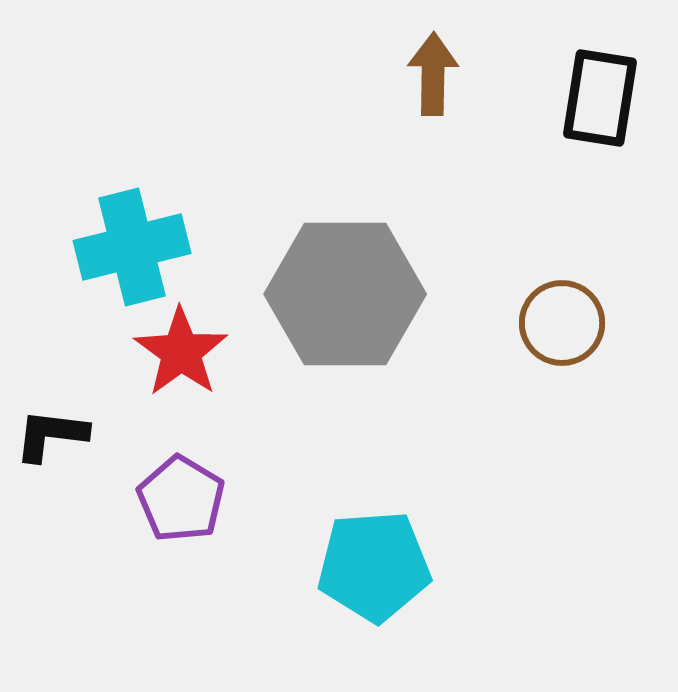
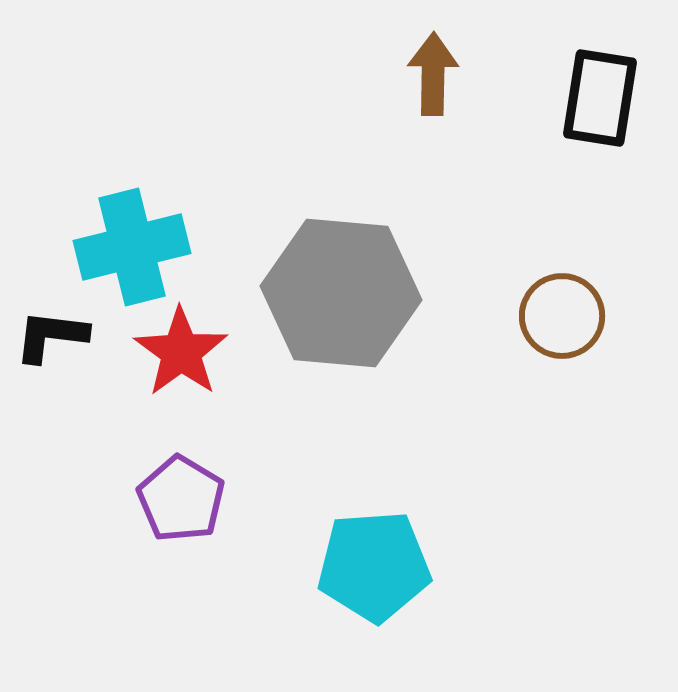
gray hexagon: moved 4 px left, 1 px up; rotated 5 degrees clockwise
brown circle: moved 7 px up
black L-shape: moved 99 px up
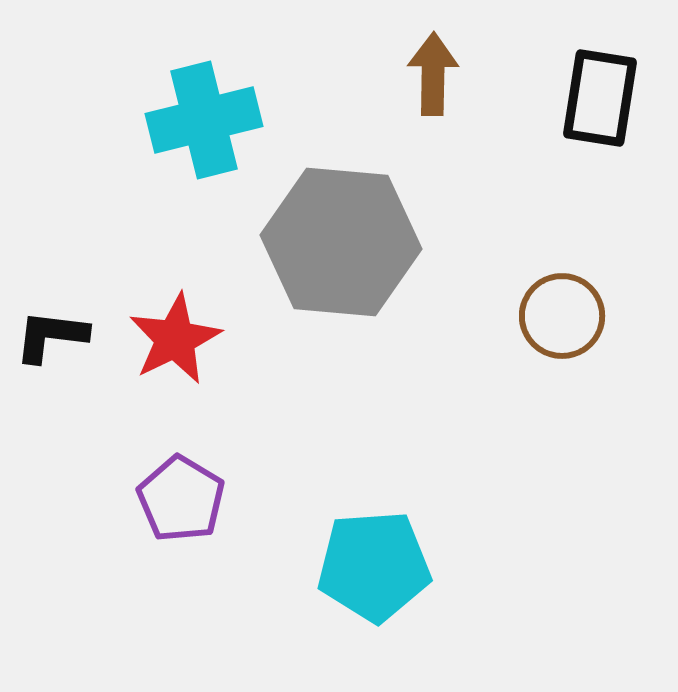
cyan cross: moved 72 px right, 127 px up
gray hexagon: moved 51 px up
red star: moved 6 px left, 13 px up; rotated 10 degrees clockwise
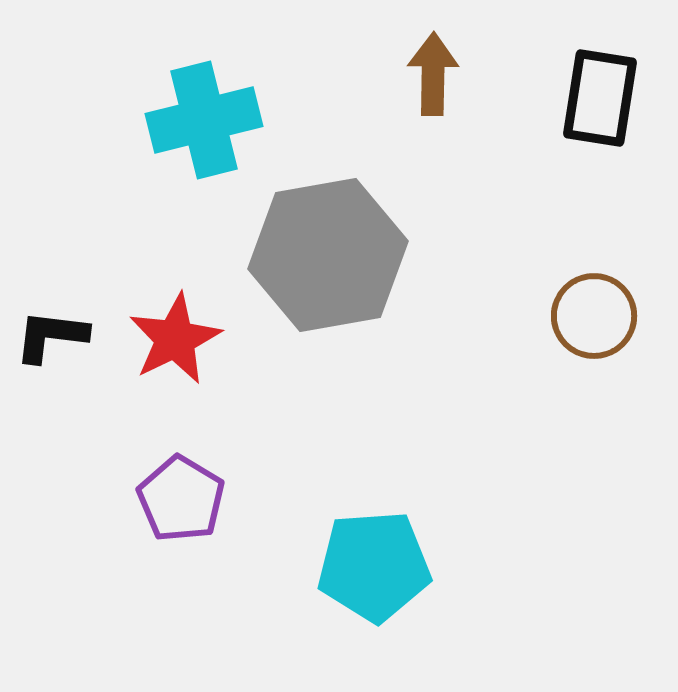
gray hexagon: moved 13 px left, 13 px down; rotated 15 degrees counterclockwise
brown circle: moved 32 px right
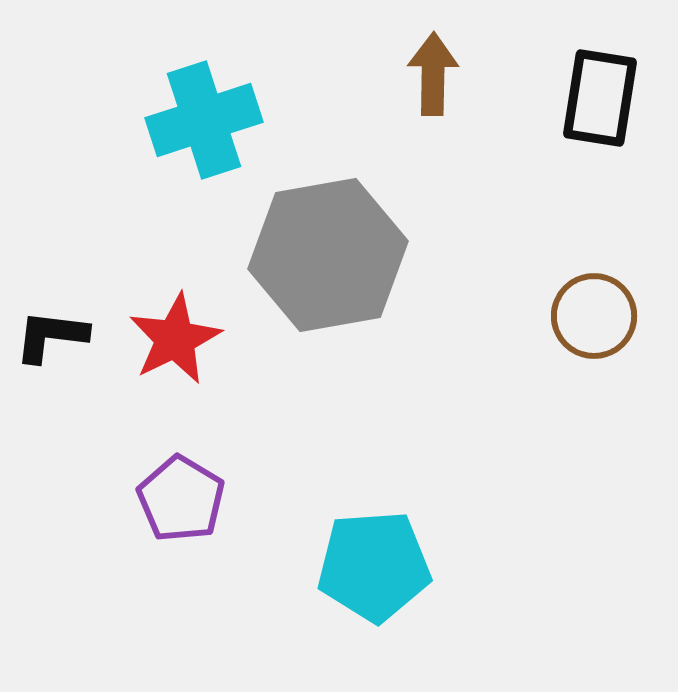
cyan cross: rotated 4 degrees counterclockwise
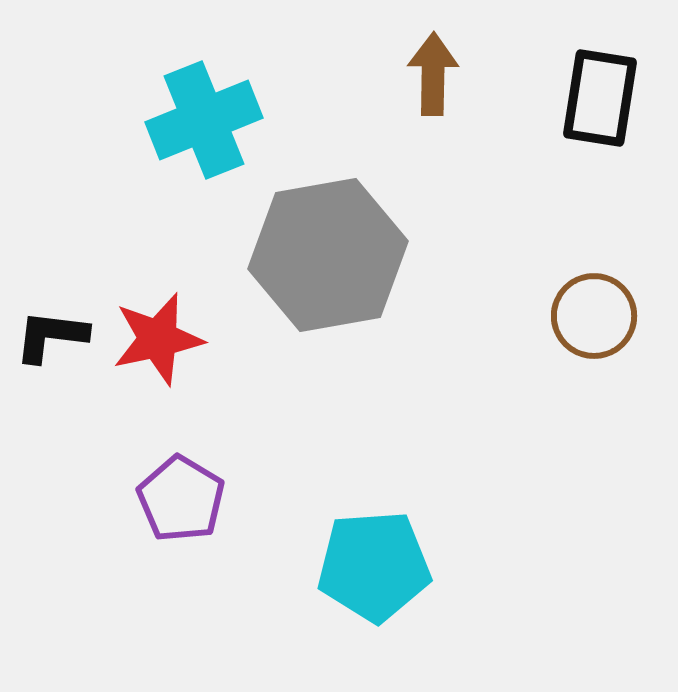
cyan cross: rotated 4 degrees counterclockwise
red star: moved 17 px left; rotated 14 degrees clockwise
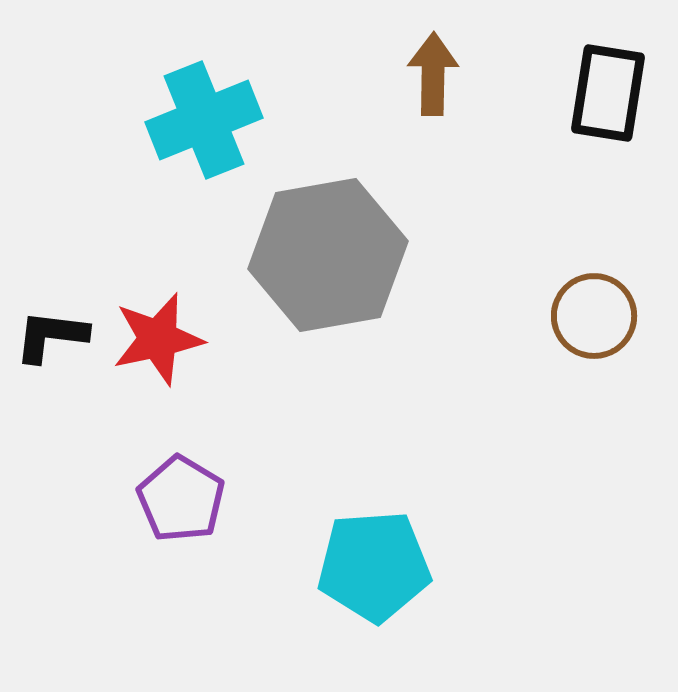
black rectangle: moved 8 px right, 5 px up
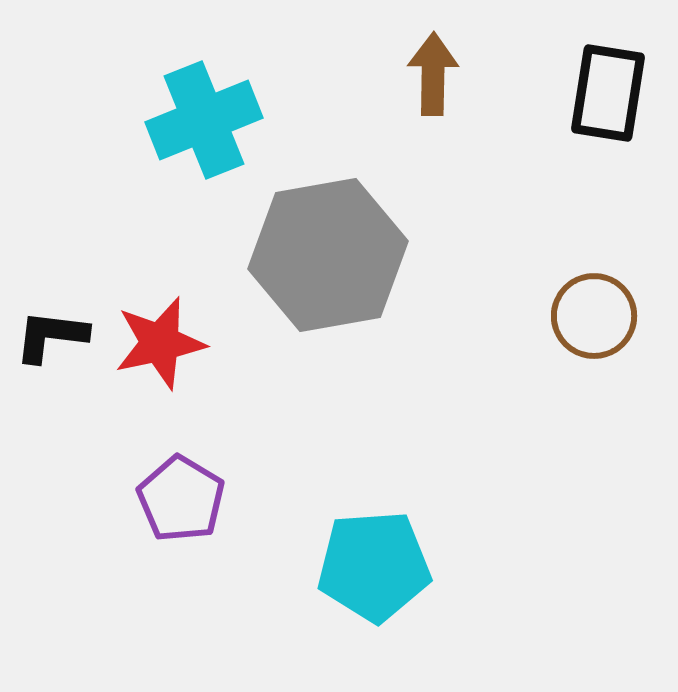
red star: moved 2 px right, 4 px down
